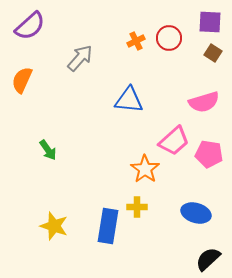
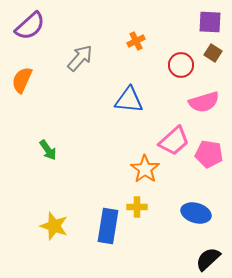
red circle: moved 12 px right, 27 px down
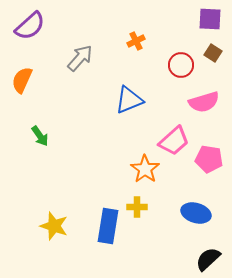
purple square: moved 3 px up
blue triangle: rotated 28 degrees counterclockwise
green arrow: moved 8 px left, 14 px up
pink pentagon: moved 5 px down
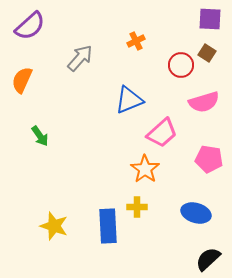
brown square: moved 6 px left
pink trapezoid: moved 12 px left, 8 px up
blue rectangle: rotated 12 degrees counterclockwise
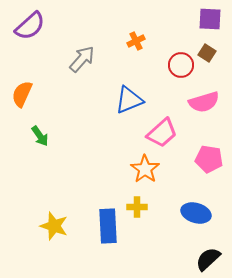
gray arrow: moved 2 px right, 1 px down
orange semicircle: moved 14 px down
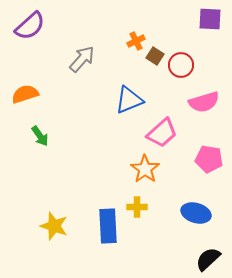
brown square: moved 52 px left, 3 px down
orange semicircle: moved 3 px right; rotated 48 degrees clockwise
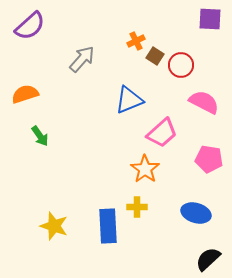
pink semicircle: rotated 136 degrees counterclockwise
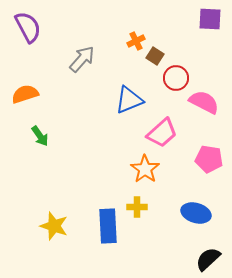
purple semicircle: moved 2 px left, 1 px down; rotated 76 degrees counterclockwise
red circle: moved 5 px left, 13 px down
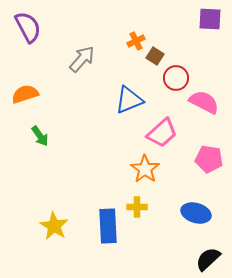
yellow star: rotated 12 degrees clockwise
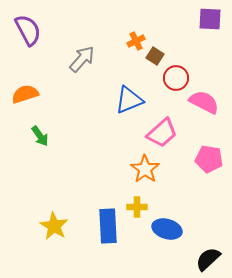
purple semicircle: moved 3 px down
blue ellipse: moved 29 px left, 16 px down
